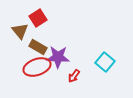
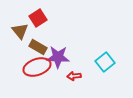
cyan square: rotated 12 degrees clockwise
red arrow: rotated 48 degrees clockwise
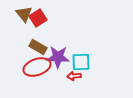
brown triangle: moved 4 px right, 17 px up
cyan square: moved 24 px left; rotated 36 degrees clockwise
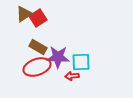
brown triangle: rotated 36 degrees clockwise
red arrow: moved 2 px left
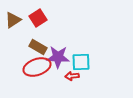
brown triangle: moved 11 px left, 6 px down
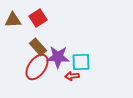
brown triangle: rotated 30 degrees clockwise
brown rectangle: rotated 18 degrees clockwise
red ellipse: rotated 36 degrees counterclockwise
